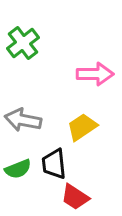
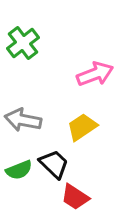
pink arrow: rotated 21 degrees counterclockwise
black trapezoid: rotated 140 degrees clockwise
green semicircle: moved 1 px right, 1 px down
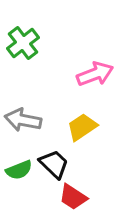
red trapezoid: moved 2 px left
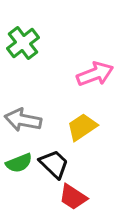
green semicircle: moved 7 px up
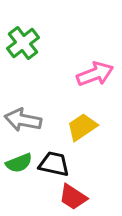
black trapezoid: rotated 32 degrees counterclockwise
